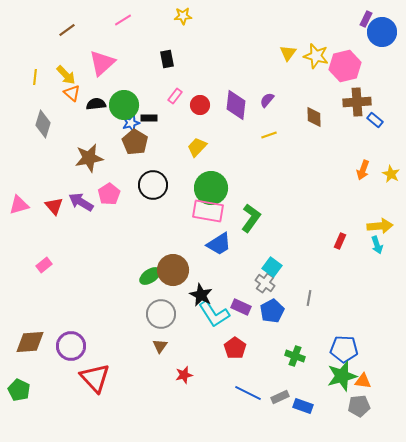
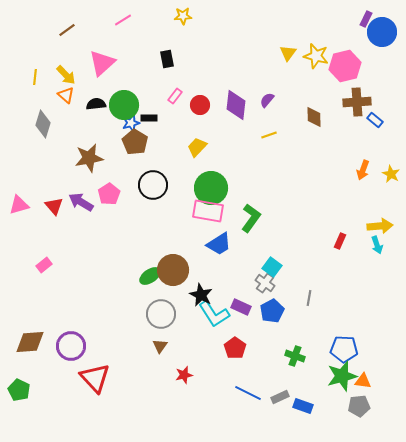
orange triangle at (72, 93): moved 6 px left, 2 px down
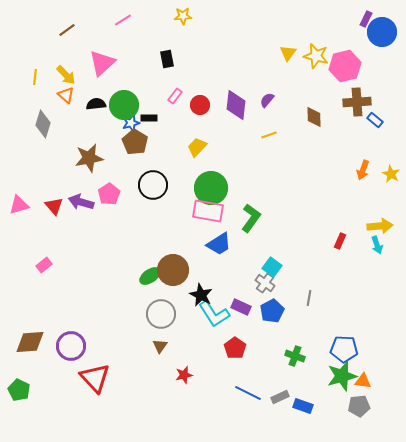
purple arrow at (81, 202): rotated 15 degrees counterclockwise
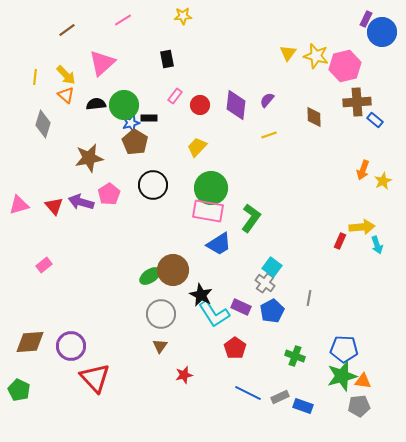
yellow star at (391, 174): moved 8 px left, 7 px down; rotated 18 degrees clockwise
yellow arrow at (380, 226): moved 18 px left, 1 px down
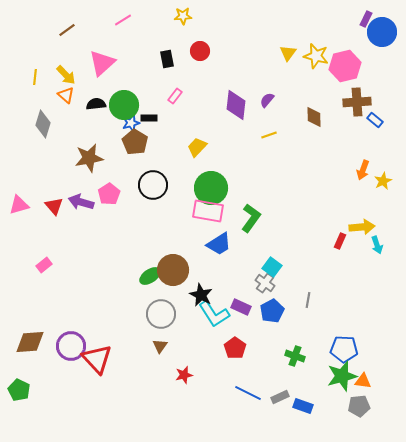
red circle at (200, 105): moved 54 px up
gray line at (309, 298): moved 1 px left, 2 px down
red triangle at (95, 378): moved 2 px right, 19 px up
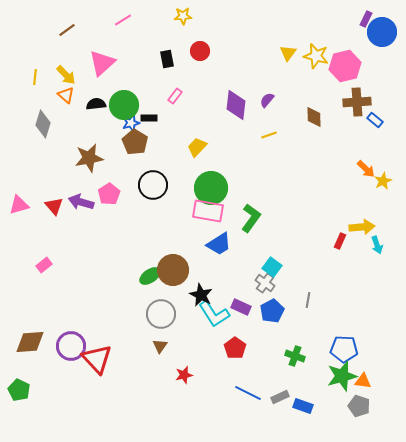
orange arrow at (363, 170): moved 3 px right, 1 px up; rotated 66 degrees counterclockwise
gray pentagon at (359, 406): rotated 25 degrees clockwise
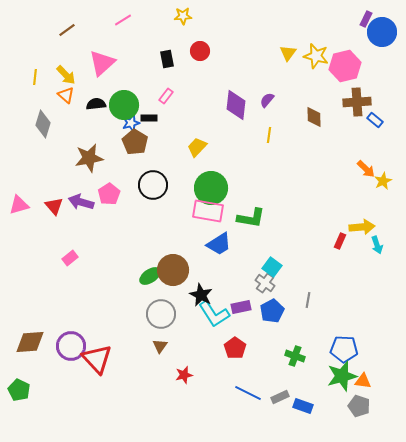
pink rectangle at (175, 96): moved 9 px left
yellow line at (269, 135): rotated 63 degrees counterclockwise
green L-shape at (251, 218): rotated 64 degrees clockwise
pink rectangle at (44, 265): moved 26 px right, 7 px up
purple rectangle at (241, 307): rotated 36 degrees counterclockwise
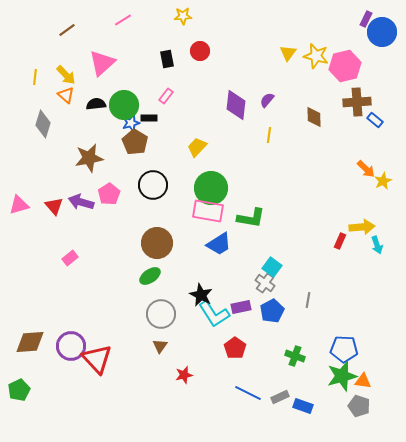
brown circle at (173, 270): moved 16 px left, 27 px up
green pentagon at (19, 390): rotated 20 degrees clockwise
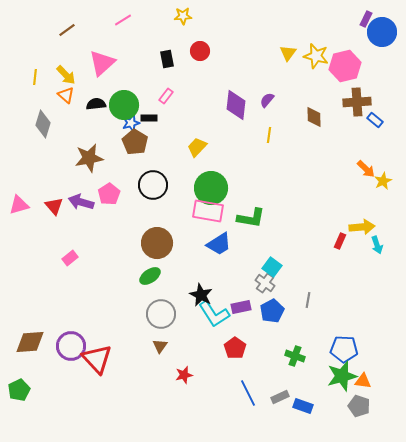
blue line at (248, 393): rotated 36 degrees clockwise
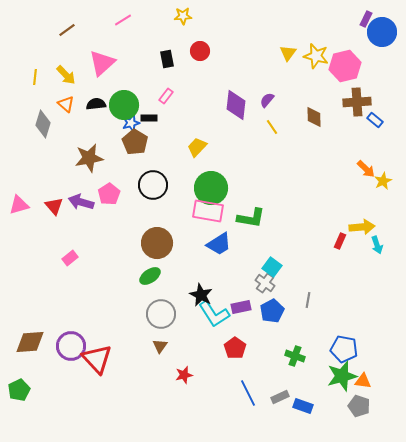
orange triangle at (66, 95): moved 9 px down
yellow line at (269, 135): moved 3 px right, 8 px up; rotated 42 degrees counterclockwise
blue pentagon at (344, 349): rotated 8 degrees clockwise
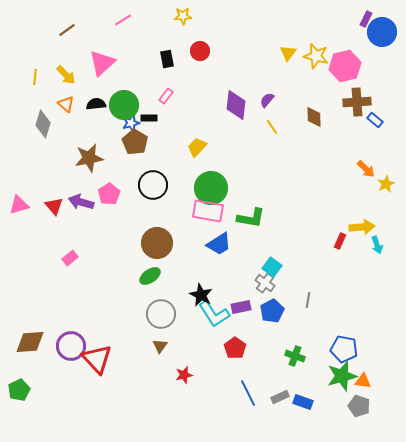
yellow star at (383, 181): moved 3 px right, 3 px down
blue rectangle at (303, 406): moved 4 px up
